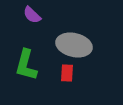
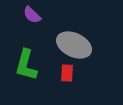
gray ellipse: rotated 12 degrees clockwise
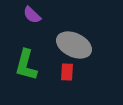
red rectangle: moved 1 px up
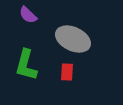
purple semicircle: moved 4 px left
gray ellipse: moved 1 px left, 6 px up
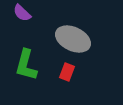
purple semicircle: moved 6 px left, 2 px up
red rectangle: rotated 18 degrees clockwise
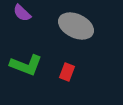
gray ellipse: moved 3 px right, 13 px up
green L-shape: rotated 84 degrees counterclockwise
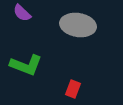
gray ellipse: moved 2 px right, 1 px up; rotated 16 degrees counterclockwise
red rectangle: moved 6 px right, 17 px down
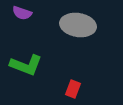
purple semicircle: rotated 24 degrees counterclockwise
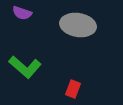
green L-shape: moved 1 px left, 2 px down; rotated 20 degrees clockwise
